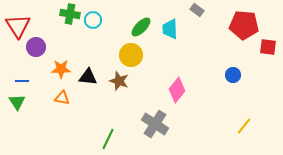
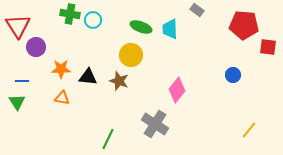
green ellipse: rotated 65 degrees clockwise
yellow line: moved 5 px right, 4 px down
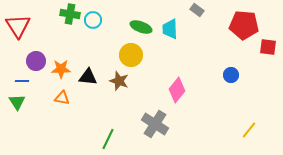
purple circle: moved 14 px down
blue circle: moved 2 px left
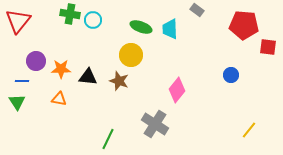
red triangle: moved 5 px up; rotated 12 degrees clockwise
orange triangle: moved 3 px left, 1 px down
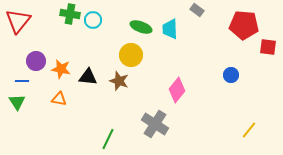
orange star: rotated 12 degrees clockwise
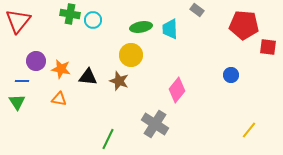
green ellipse: rotated 30 degrees counterclockwise
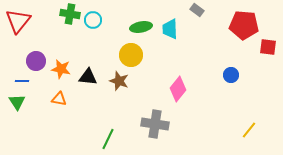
pink diamond: moved 1 px right, 1 px up
gray cross: rotated 24 degrees counterclockwise
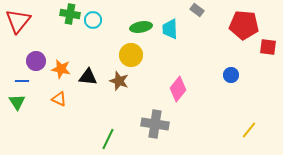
orange triangle: rotated 14 degrees clockwise
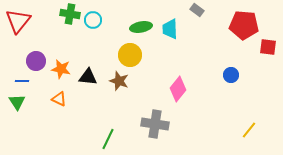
yellow circle: moved 1 px left
